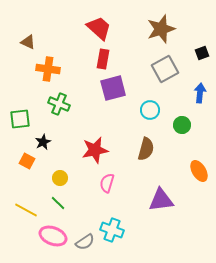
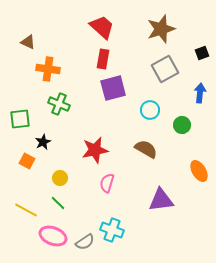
red trapezoid: moved 3 px right, 1 px up
brown semicircle: rotated 75 degrees counterclockwise
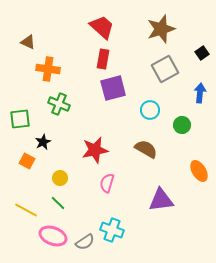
black square: rotated 16 degrees counterclockwise
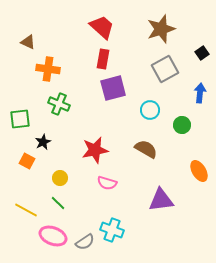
pink semicircle: rotated 90 degrees counterclockwise
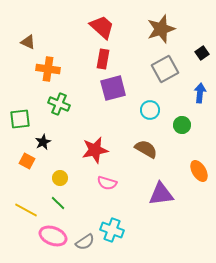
purple triangle: moved 6 px up
